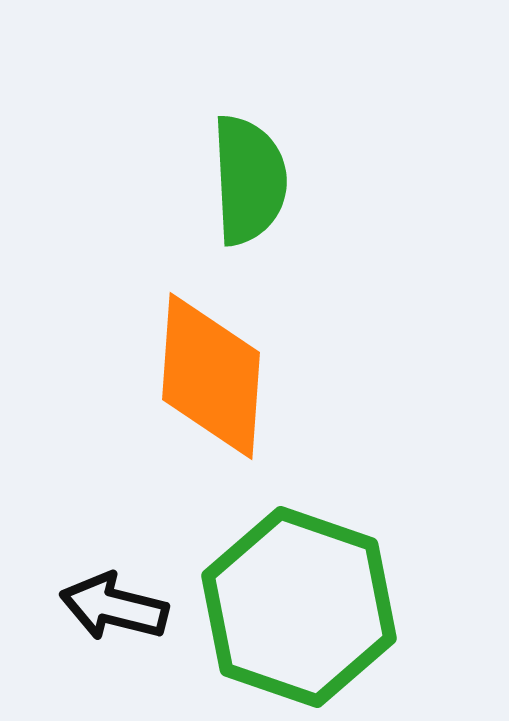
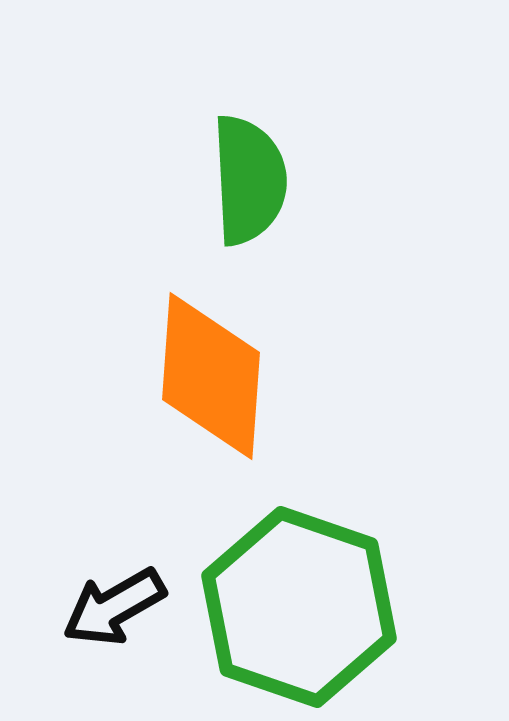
black arrow: rotated 44 degrees counterclockwise
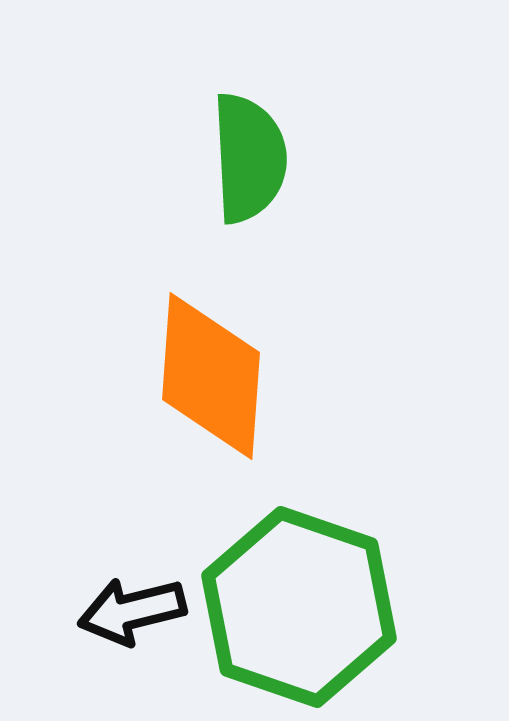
green semicircle: moved 22 px up
black arrow: moved 18 px right, 4 px down; rotated 16 degrees clockwise
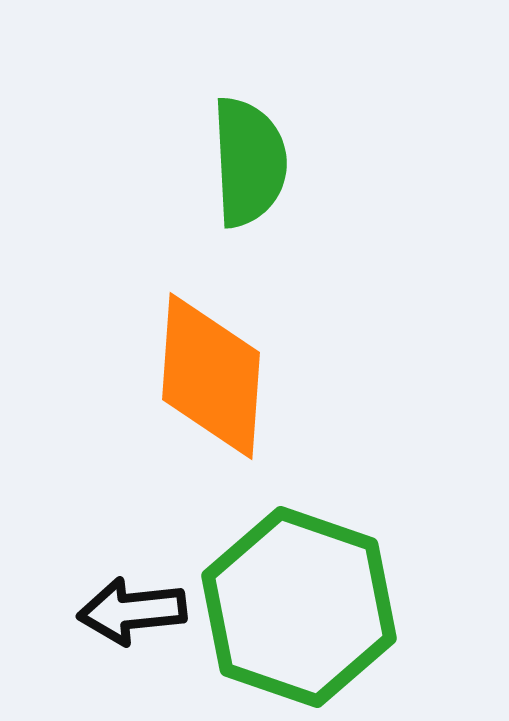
green semicircle: moved 4 px down
black arrow: rotated 8 degrees clockwise
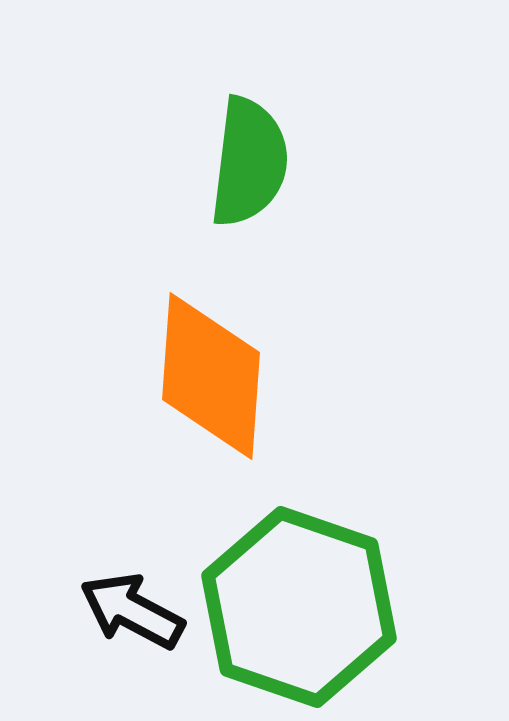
green semicircle: rotated 10 degrees clockwise
black arrow: rotated 34 degrees clockwise
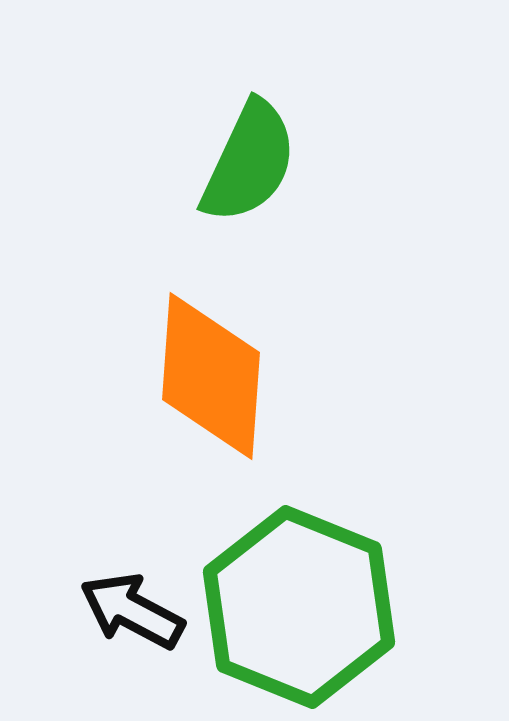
green semicircle: rotated 18 degrees clockwise
green hexagon: rotated 3 degrees clockwise
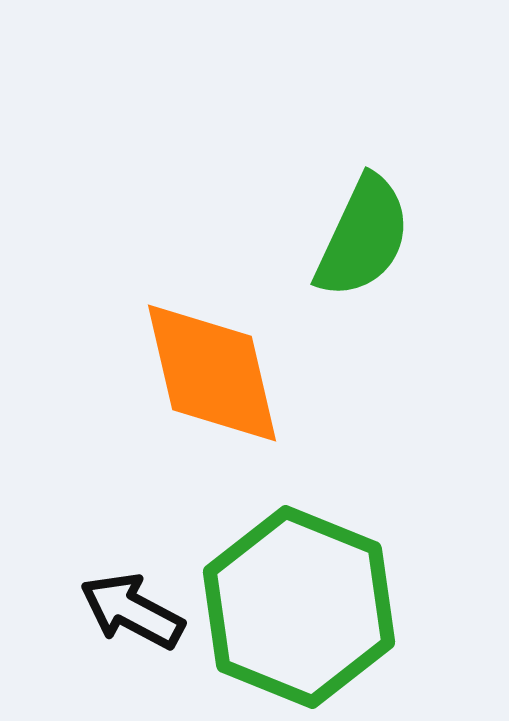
green semicircle: moved 114 px right, 75 px down
orange diamond: moved 1 px right, 3 px up; rotated 17 degrees counterclockwise
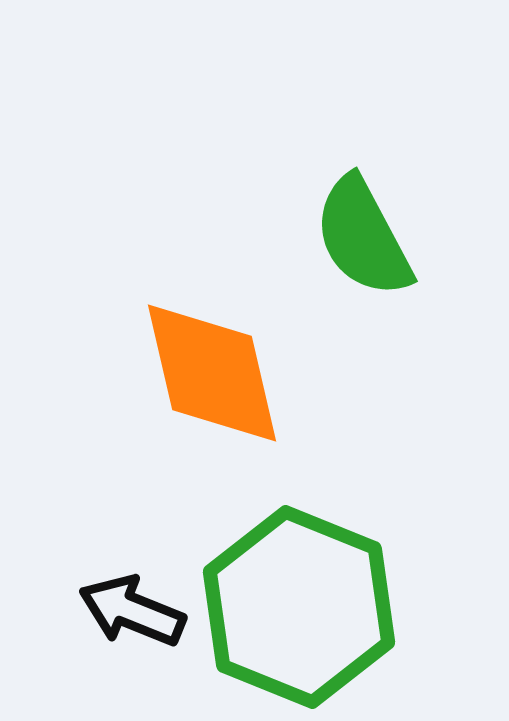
green semicircle: rotated 127 degrees clockwise
black arrow: rotated 6 degrees counterclockwise
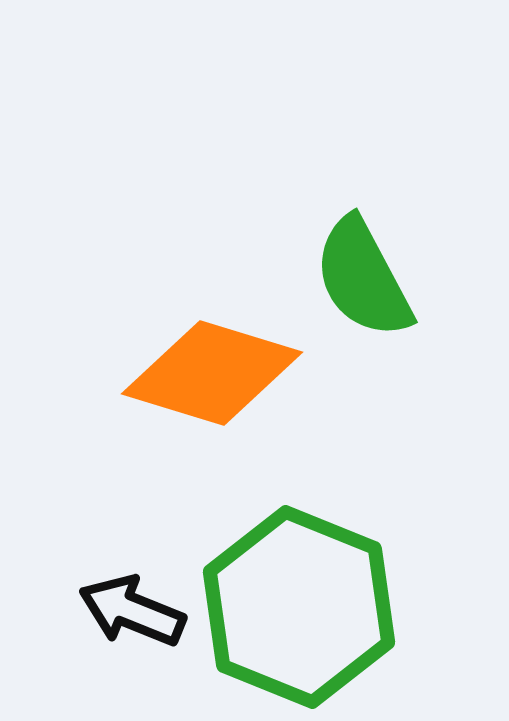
green semicircle: moved 41 px down
orange diamond: rotated 60 degrees counterclockwise
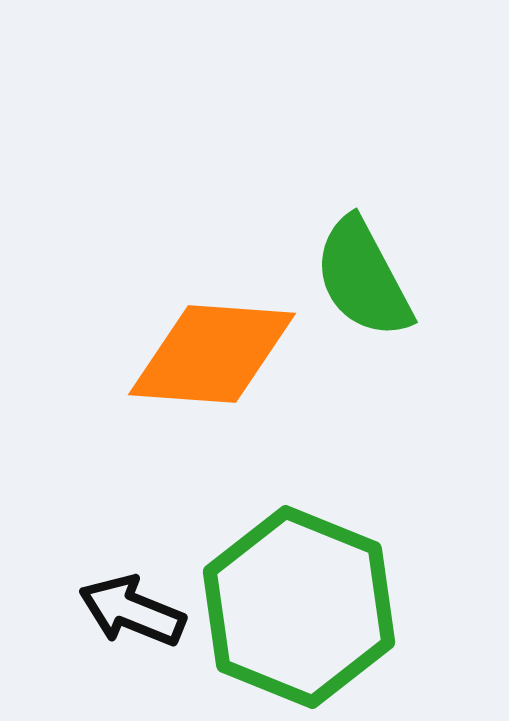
orange diamond: moved 19 px up; rotated 13 degrees counterclockwise
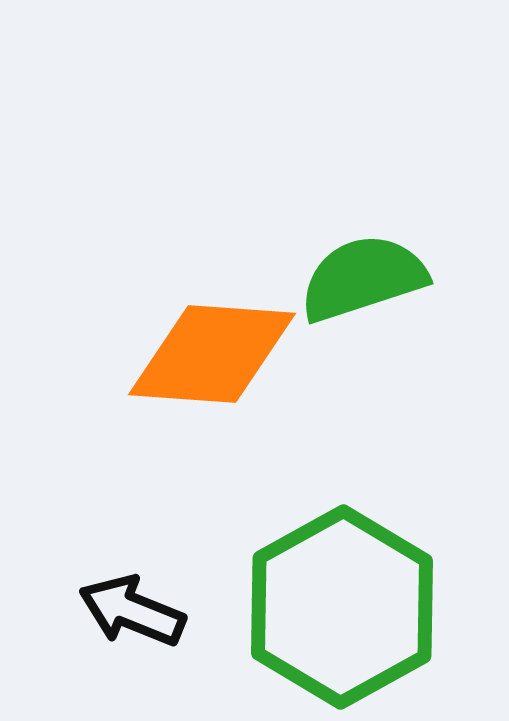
green semicircle: rotated 100 degrees clockwise
green hexagon: moved 43 px right; rotated 9 degrees clockwise
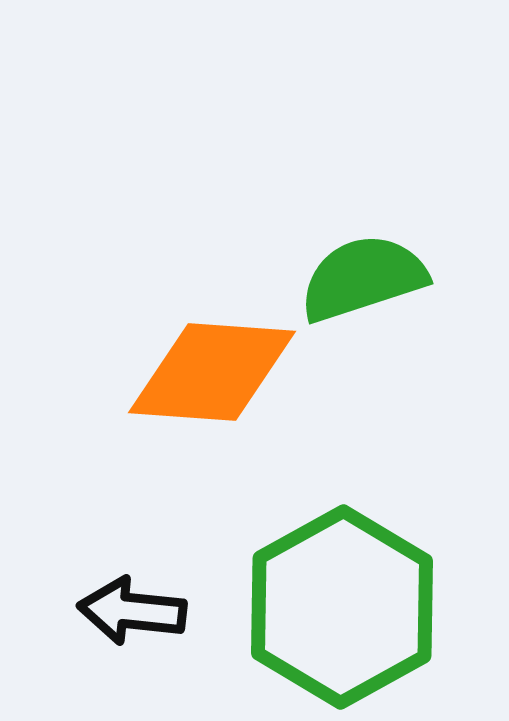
orange diamond: moved 18 px down
black arrow: rotated 16 degrees counterclockwise
